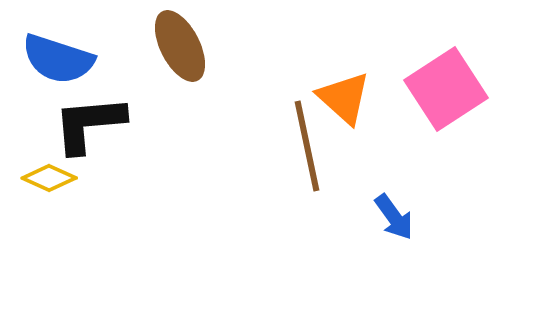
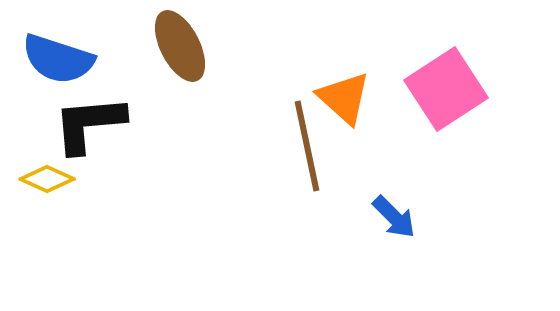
yellow diamond: moved 2 px left, 1 px down
blue arrow: rotated 9 degrees counterclockwise
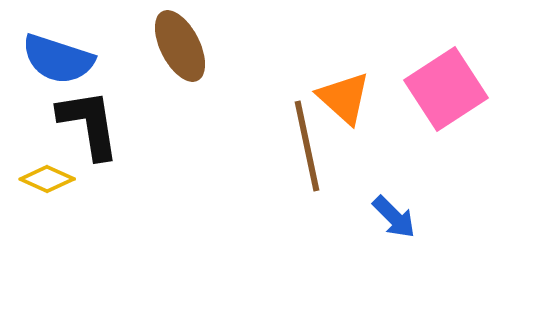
black L-shape: rotated 86 degrees clockwise
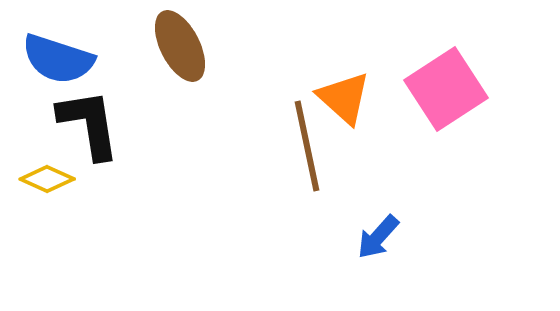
blue arrow: moved 16 px left, 20 px down; rotated 87 degrees clockwise
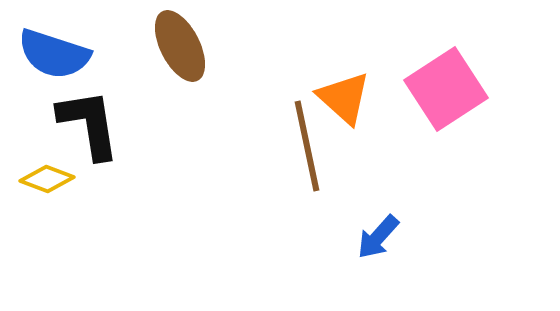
blue semicircle: moved 4 px left, 5 px up
yellow diamond: rotated 4 degrees counterclockwise
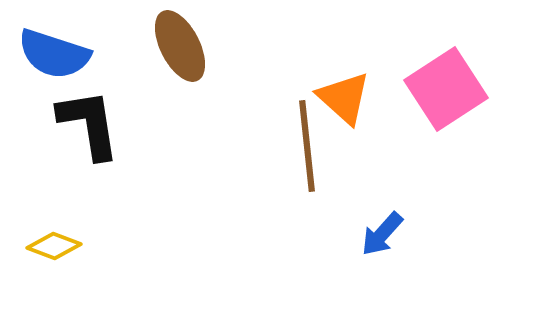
brown line: rotated 6 degrees clockwise
yellow diamond: moved 7 px right, 67 px down
blue arrow: moved 4 px right, 3 px up
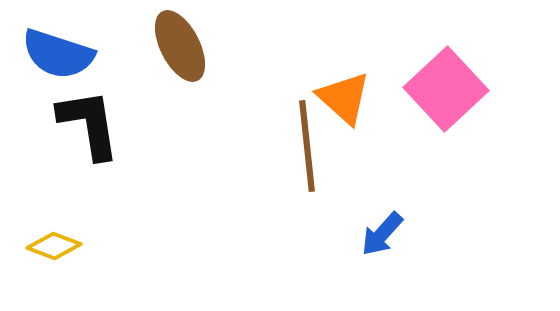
blue semicircle: moved 4 px right
pink square: rotated 10 degrees counterclockwise
